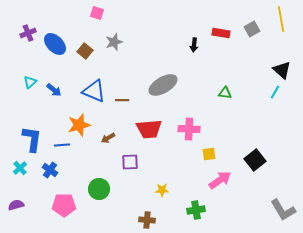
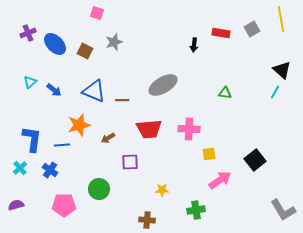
brown square: rotated 14 degrees counterclockwise
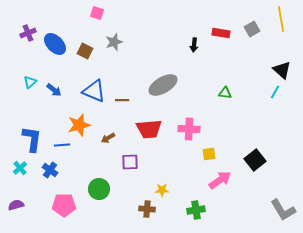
brown cross: moved 11 px up
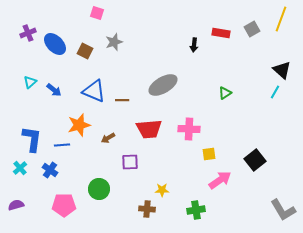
yellow line: rotated 30 degrees clockwise
green triangle: rotated 40 degrees counterclockwise
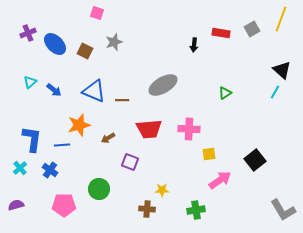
purple square: rotated 24 degrees clockwise
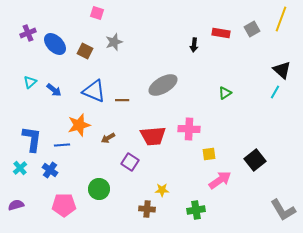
red trapezoid: moved 4 px right, 7 px down
purple square: rotated 12 degrees clockwise
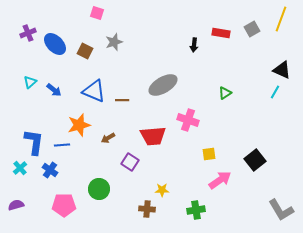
black triangle: rotated 18 degrees counterclockwise
pink cross: moved 1 px left, 9 px up; rotated 15 degrees clockwise
blue L-shape: moved 2 px right, 3 px down
gray L-shape: moved 2 px left
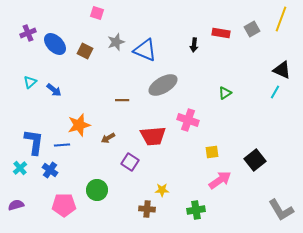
gray star: moved 2 px right
blue triangle: moved 51 px right, 41 px up
yellow square: moved 3 px right, 2 px up
green circle: moved 2 px left, 1 px down
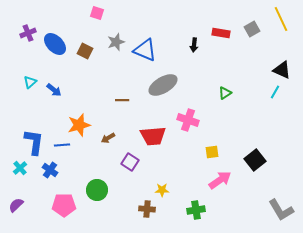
yellow line: rotated 45 degrees counterclockwise
purple semicircle: rotated 28 degrees counterclockwise
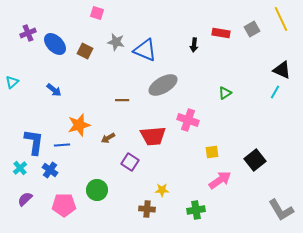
gray star: rotated 30 degrees clockwise
cyan triangle: moved 18 px left
purple semicircle: moved 9 px right, 6 px up
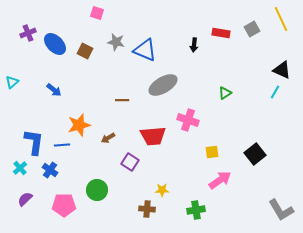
black square: moved 6 px up
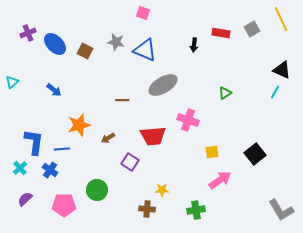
pink square: moved 46 px right
blue line: moved 4 px down
